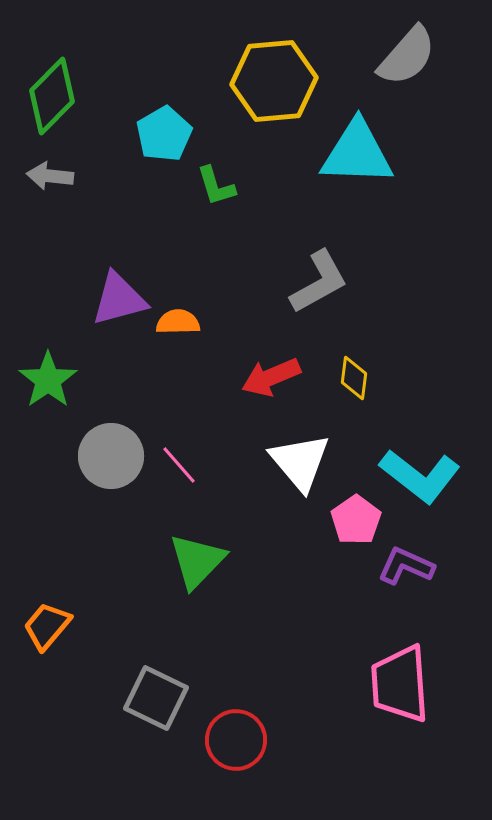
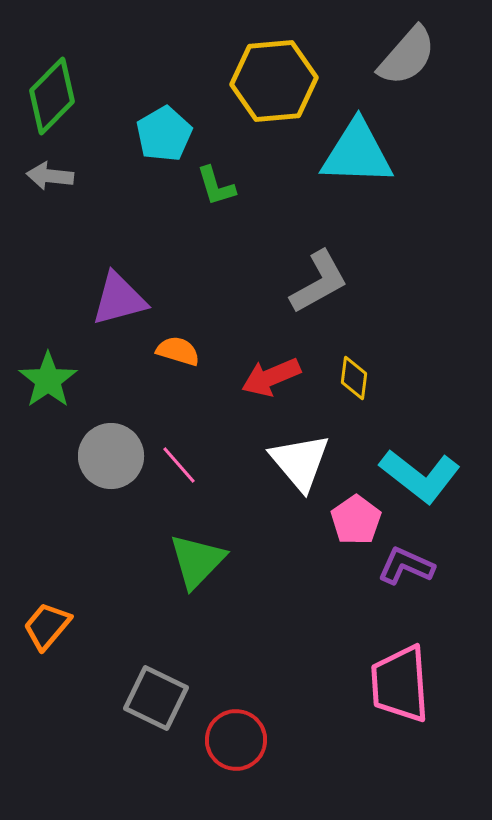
orange semicircle: moved 29 px down; rotated 18 degrees clockwise
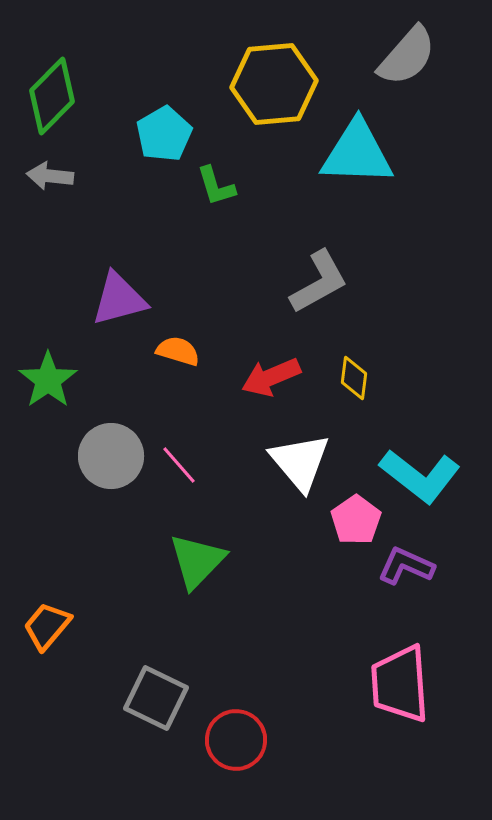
yellow hexagon: moved 3 px down
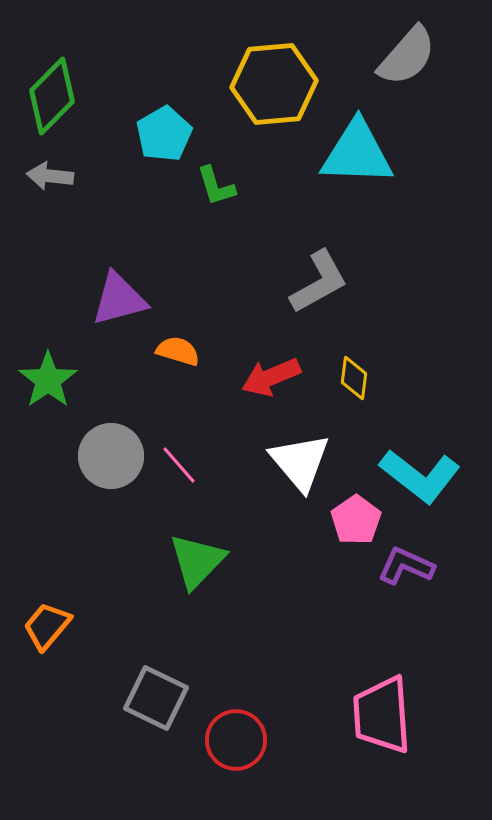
pink trapezoid: moved 18 px left, 31 px down
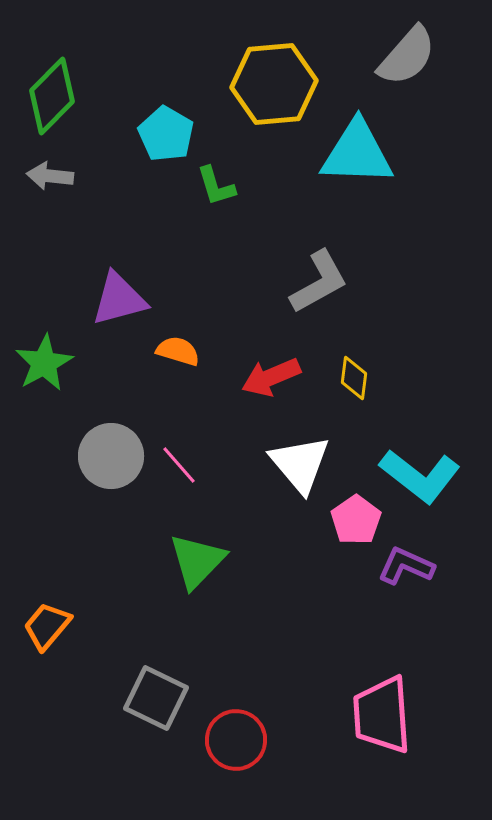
cyan pentagon: moved 2 px right; rotated 12 degrees counterclockwise
green star: moved 4 px left, 17 px up; rotated 6 degrees clockwise
white triangle: moved 2 px down
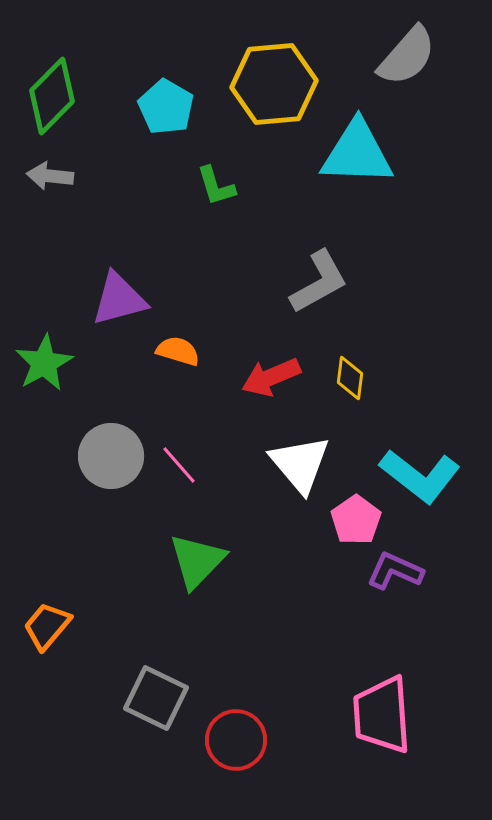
cyan pentagon: moved 27 px up
yellow diamond: moved 4 px left
purple L-shape: moved 11 px left, 5 px down
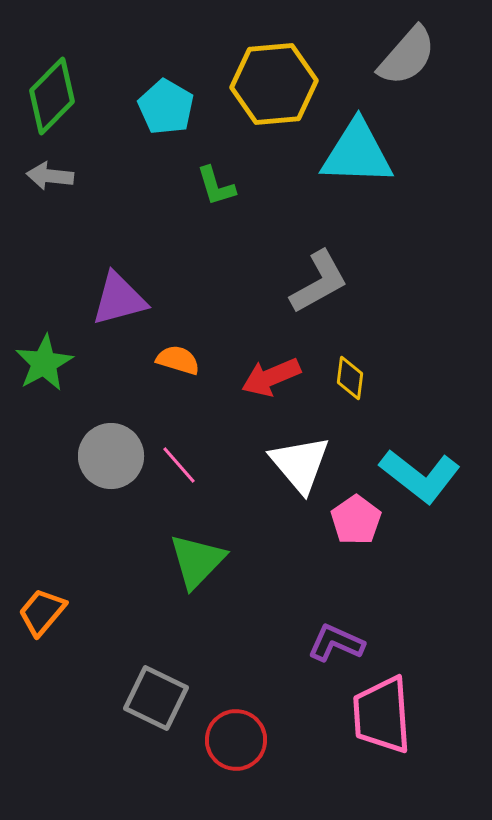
orange semicircle: moved 9 px down
purple L-shape: moved 59 px left, 72 px down
orange trapezoid: moved 5 px left, 14 px up
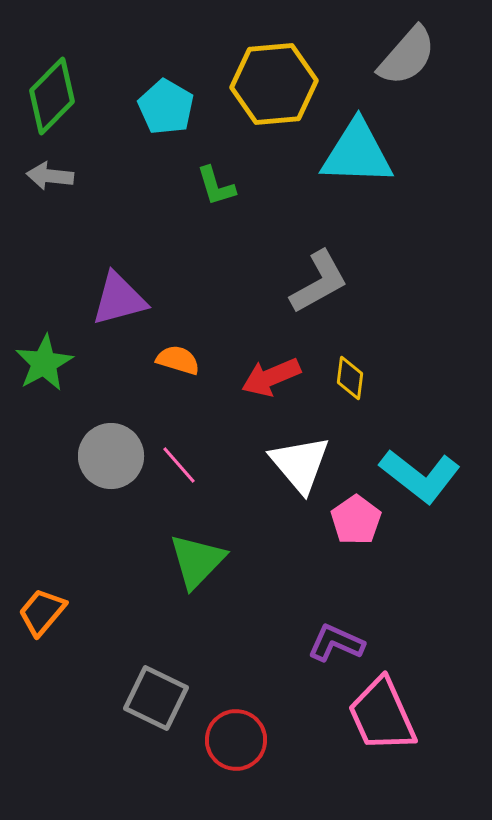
pink trapezoid: rotated 20 degrees counterclockwise
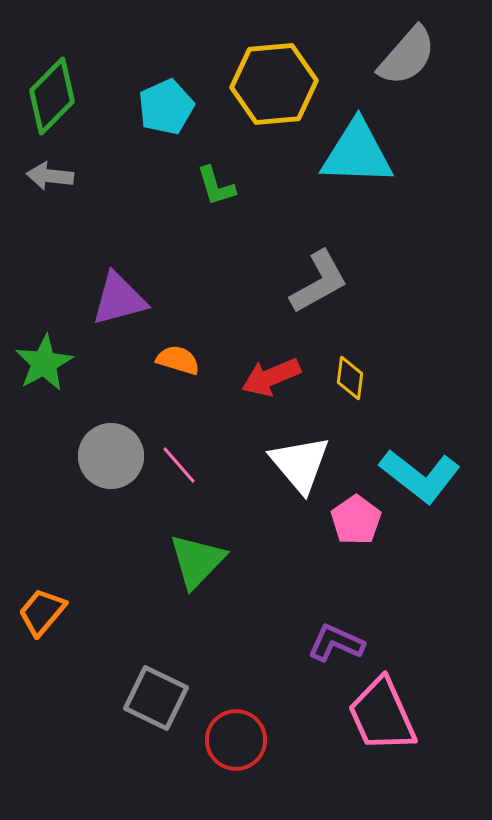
cyan pentagon: rotated 18 degrees clockwise
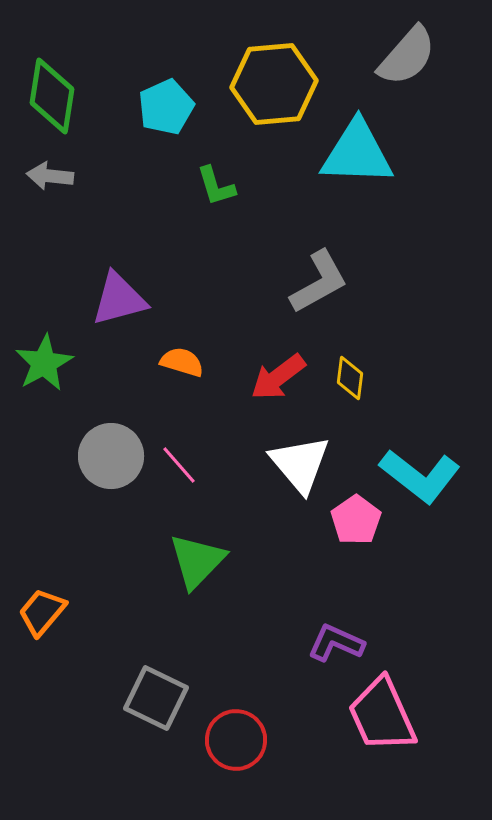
green diamond: rotated 36 degrees counterclockwise
orange semicircle: moved 4 px right, 2 px down
red arrow: moved 7 px right; rotated 14 degrees counterclockwise
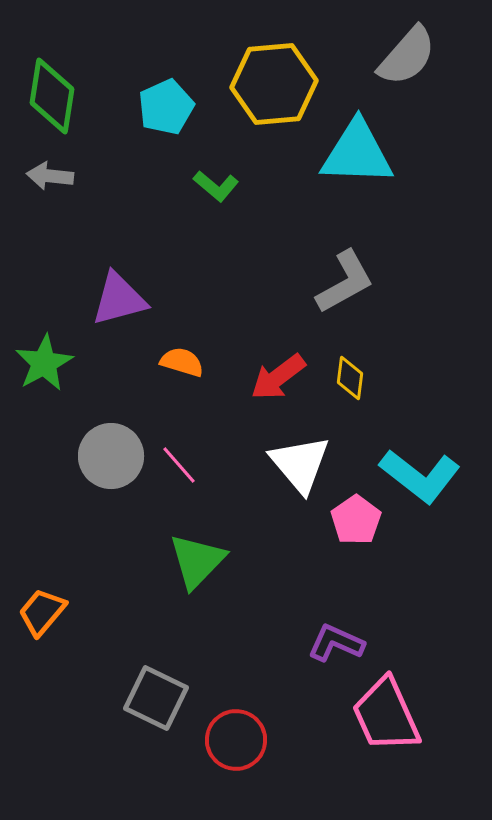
green L-shape: rotated 33 degrees counterclockwise
gray L-shape: moved 26 px right
pink trapezoid: moved 4 px right
